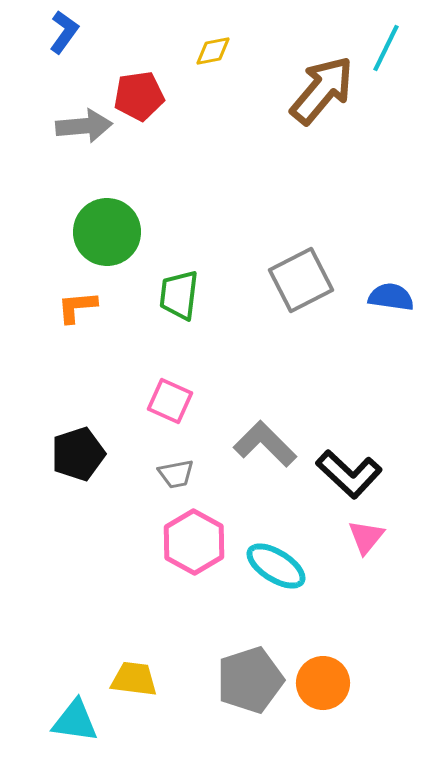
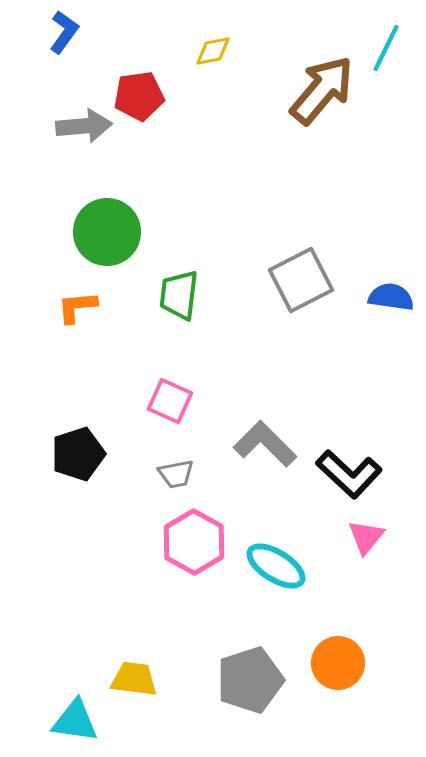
orange circle: moved 15 px right, 20 px up
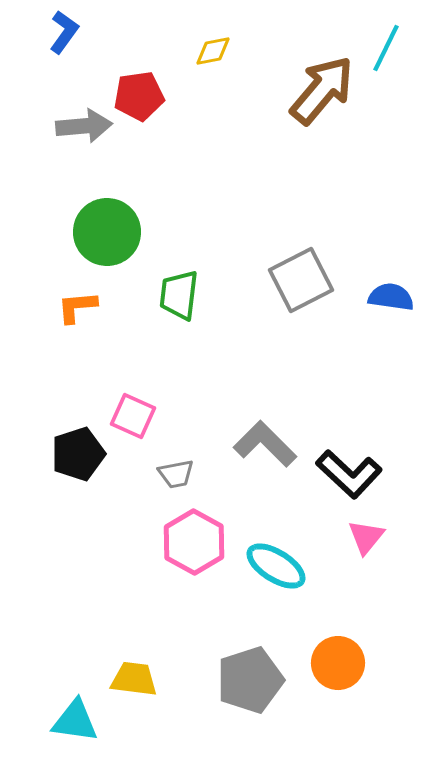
pink square: moved 37 px left, 15 px down
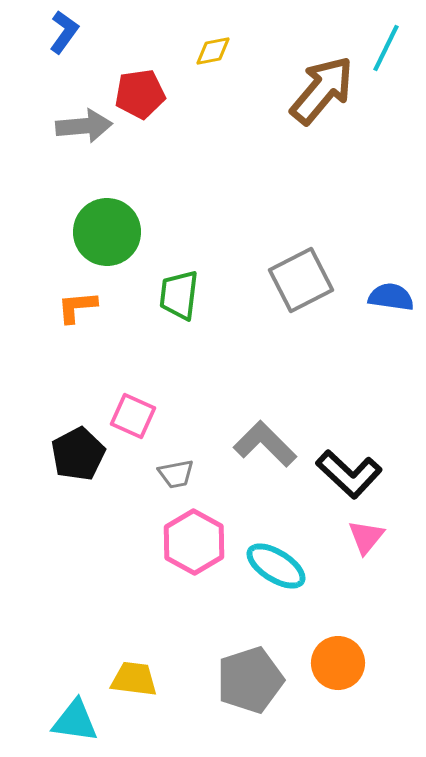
red pentagon: moved 1 px right, 2 px up
black pentagon: rotated 10 degrees counterclockwise
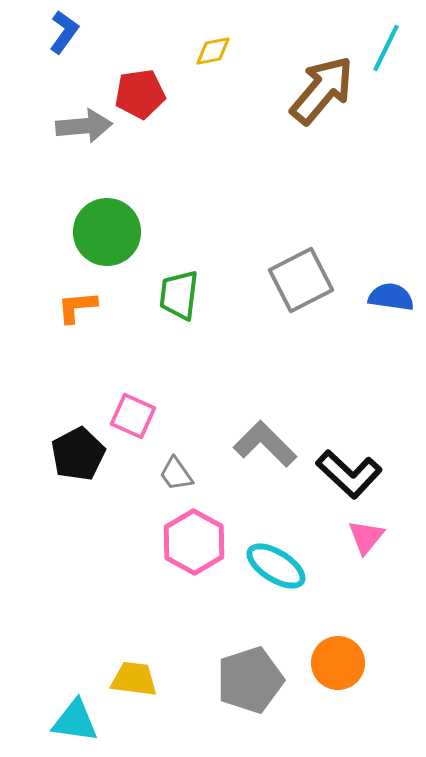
gray trapezoid: rotated 66 degrees clockwise
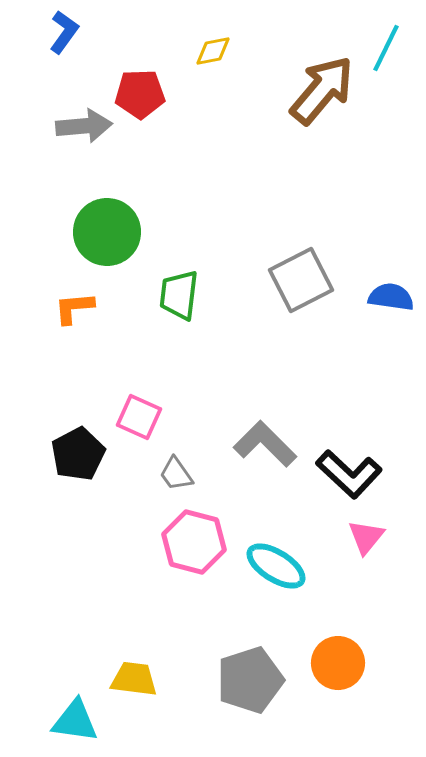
red pentagon: rotated 6 degrees clockwise
orange L-shape: moved 3 px left, 1 px down
pink square: moved 6 px right, 1 px down
pink hexagon: rotated 14 degrees counterclockwise
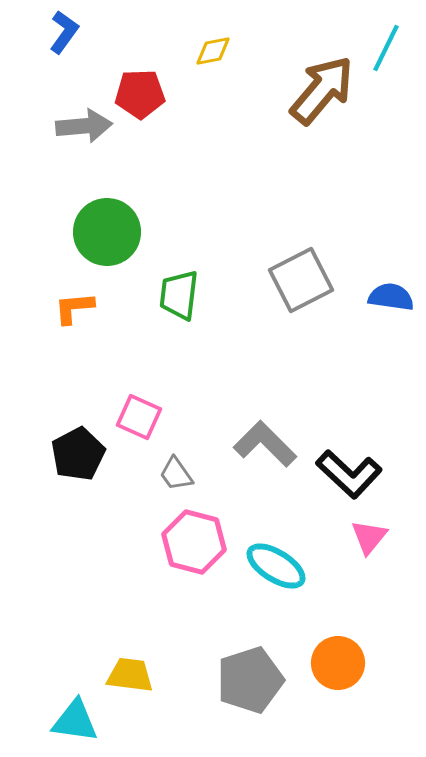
pink triangle: moved 3 px right
yellow trapezoid: moved 4 px left, 4 px up
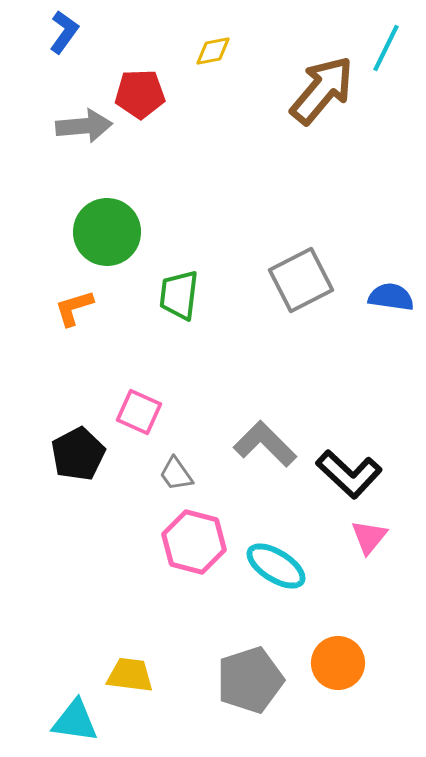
orange L-shape: rotated 12 degrees counterclockwise
pink square: moved 5 px up
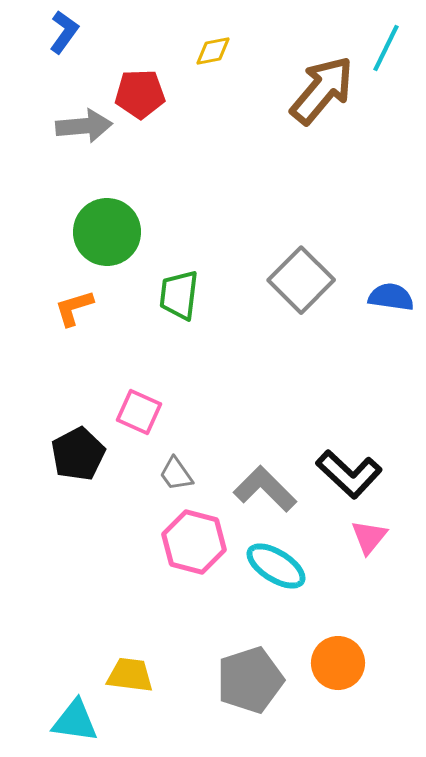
gray square: rotated 18 degrees counterclockwise
gray L-shape: moved 45 px down
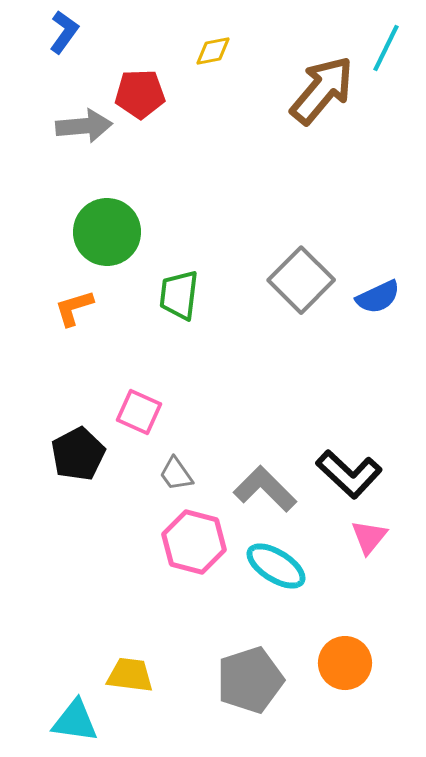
blue semicircle: moved 13 px left; rotated 147 degrees clockwise
orange circle: moved 7 px right
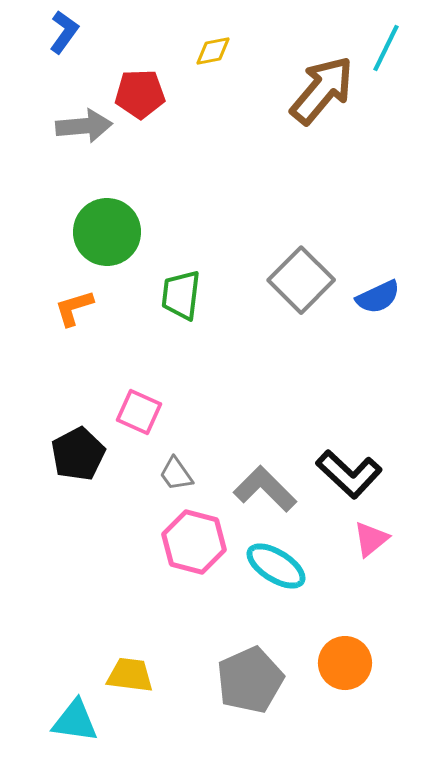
green trapezoid: moved 2 px right
pink triangle: moved 2 px right, 2 px down; rotated 12 degrees clockwise
gray pentagon: rotated 6 degrees counterclockwise
